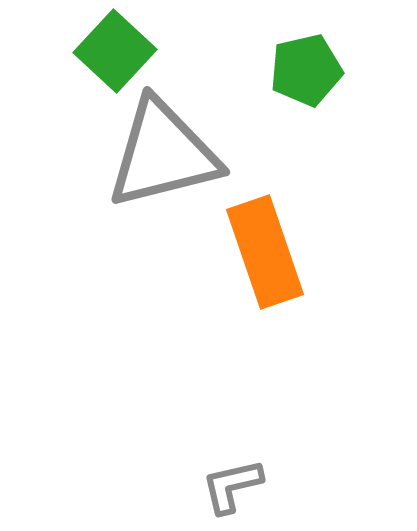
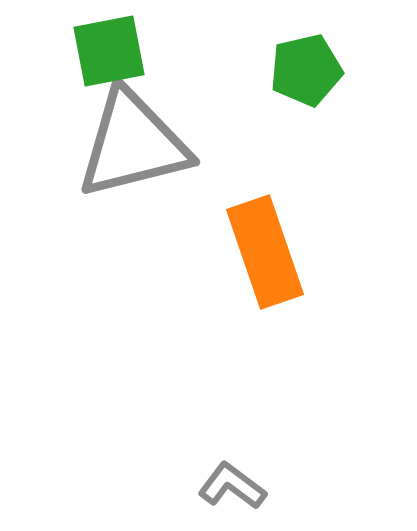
green square: moved 6 px left; rotated 36 degrees clockwise
gray triangle: moved 30 px left, 10 px up
gray L-shape: rotated 50 degrees clockwise
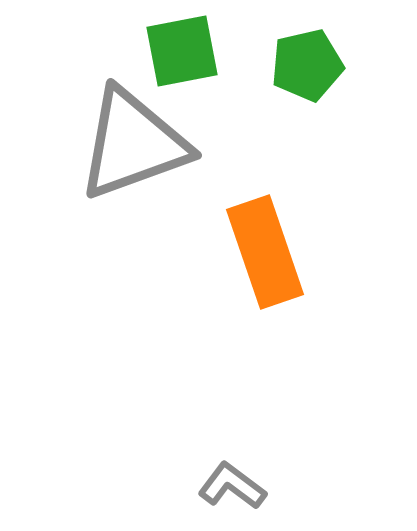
green square: moved 73 px right
green pentagon: moved 1 px right, 5 px up
gray triangle: rotated 6 degrees counterclockwise
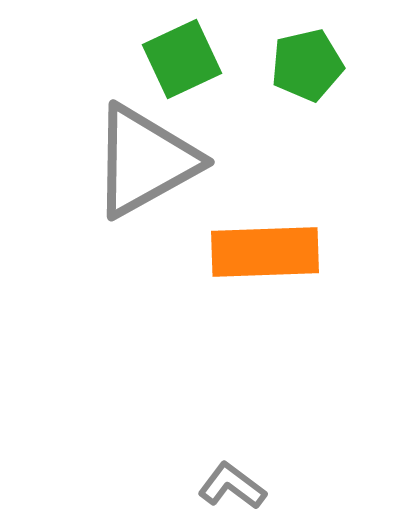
green square: moved 8 px down; rotated 14 degrees counterclockwise
gray triangle: moved 12 px right, 17 px down; rotated 9 degrees counterclockwise
orange rectangle: rotated 73 degrees counterclockwise
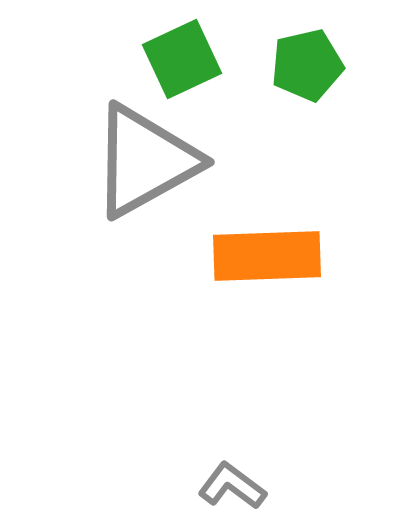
orange rectangle: moved 2 px right, 4 px down
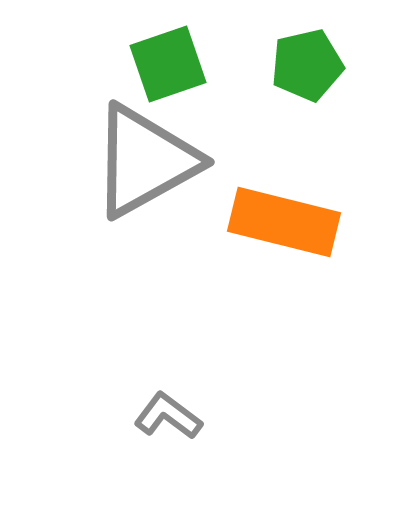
green square: moved 14 px left, 5 px down; rotated 6 degrees clockwise
orange rectangle: moved 17 px right, 34 px up; rotated 16 degrees clockwise
gray L-shape: moved 64 px left, 70 px up
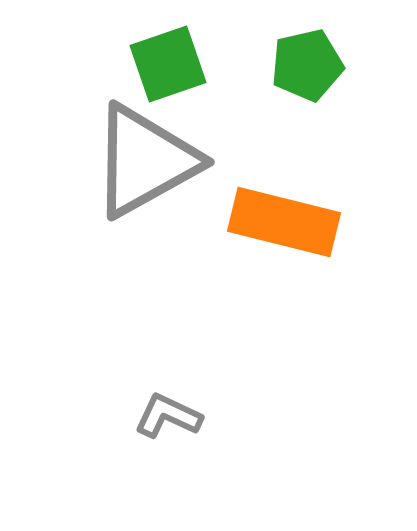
gray L-shape: rotated 12 degrees counterclockwise
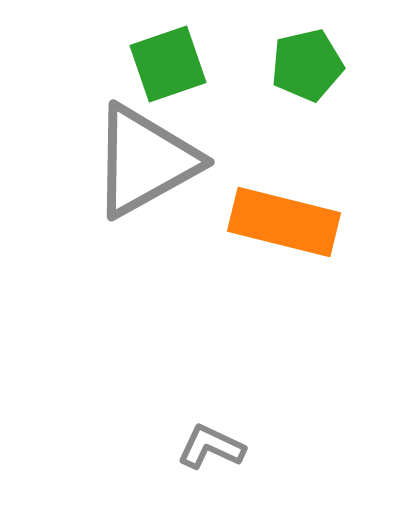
gray L-shape: moved 43 px right, 31 px down
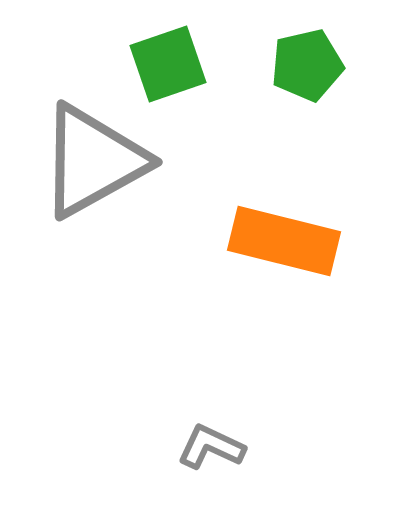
gray triangle: moved 52 px left
orange rectangle: moved 19 px down
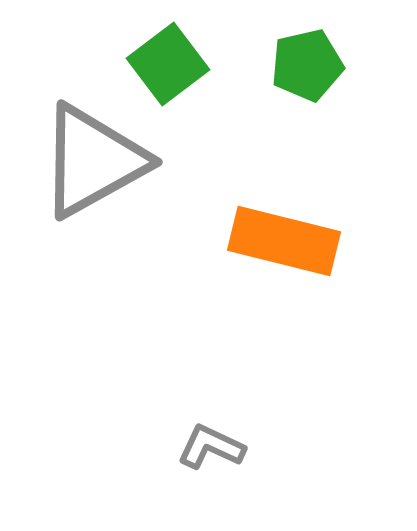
green square: rotated 18 degrees counterclockwise
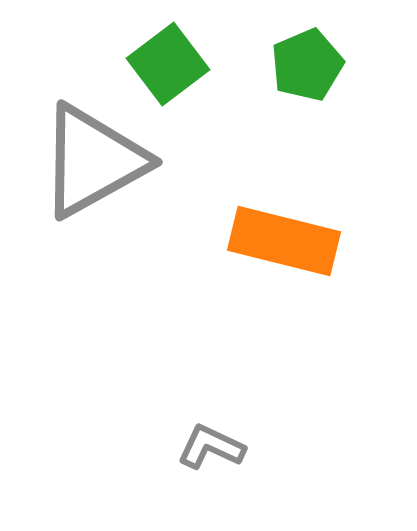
green pentagon: rotated 10 degrees counterclockwise
